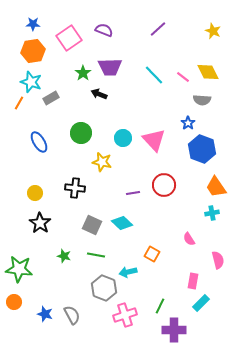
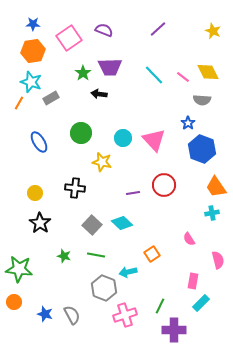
black arrow at (99, 94): rotated 14 degrees counterclockwise
gray square at (92, 225): rotated 18 degrees clockwise
orange square at (152, 254): rotated 28 degrees clockwise
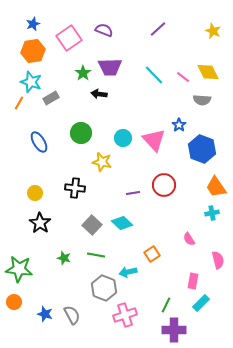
blue star at (33, 24): rotated 24 degrees counterclockwise
blue star at (188, 123): moved 9 px left, 2 px down
green star at (64, 256): moved 2 px down
green line at (160, 306): moved 6 px right, 1 px up
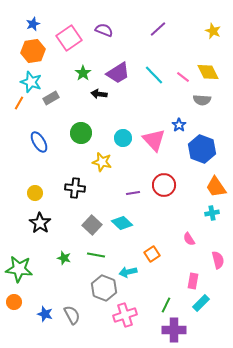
purple trapezoid at (110, 67): moved 8 px right, 6 px down; rotated 30 degrees counterclockwise
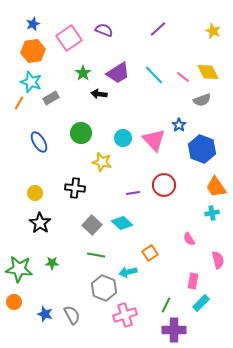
gray semicircle at (202, 100): rotated 24 degrees counterclockwise
orange square at (152, 254): moved 2 px left, 1 px up
green star at (64, 258): moved 12 px left, 5 px down; rotated 16 degrees counterclockwise
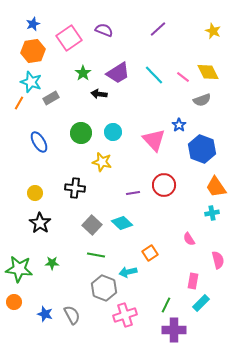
cyan circle at (123, 138): moved 10 px left, 6 px up
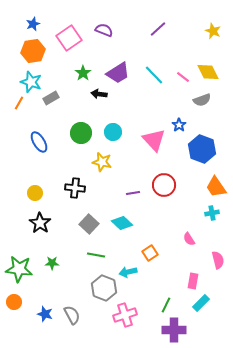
gray square at (92, 225): moved 3 px left, 1 px up
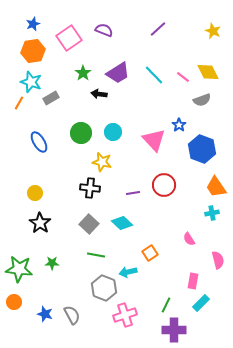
black cross at (75, 188): moved 15 px right
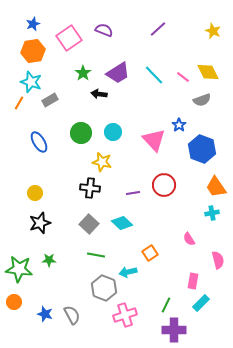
gray rectangle at (51, 98): moved 1 px left, 2 px down
black star at (40, 223): rotated 20 degrees clockwise
green star at (52, 263): moved 3 px left, 3 px up
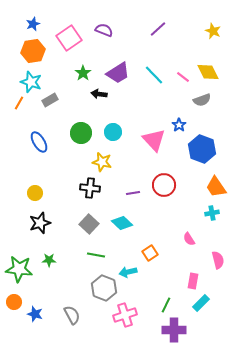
blue star at (45, 314): moved 10 px left
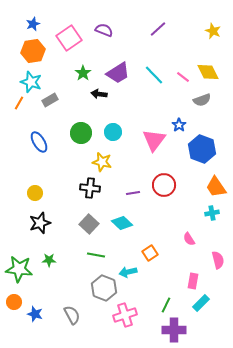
pink triangle at (154, 140): rotated 20 degrees clockwise
